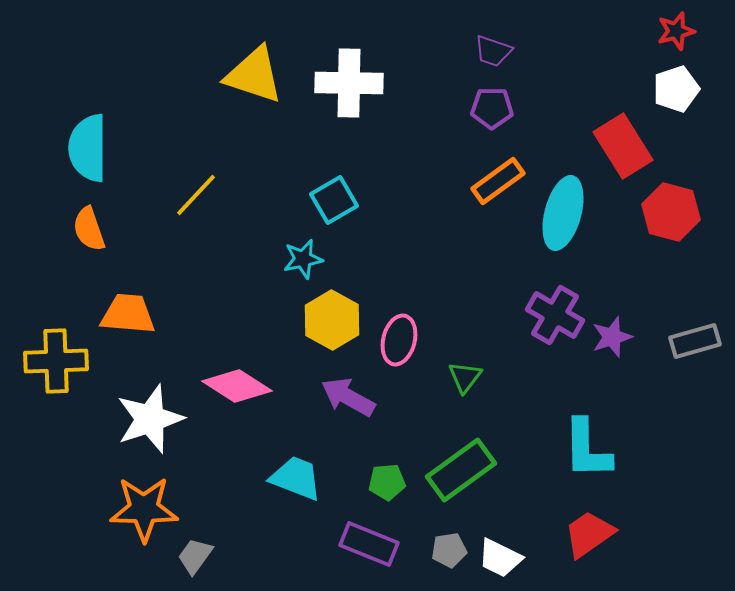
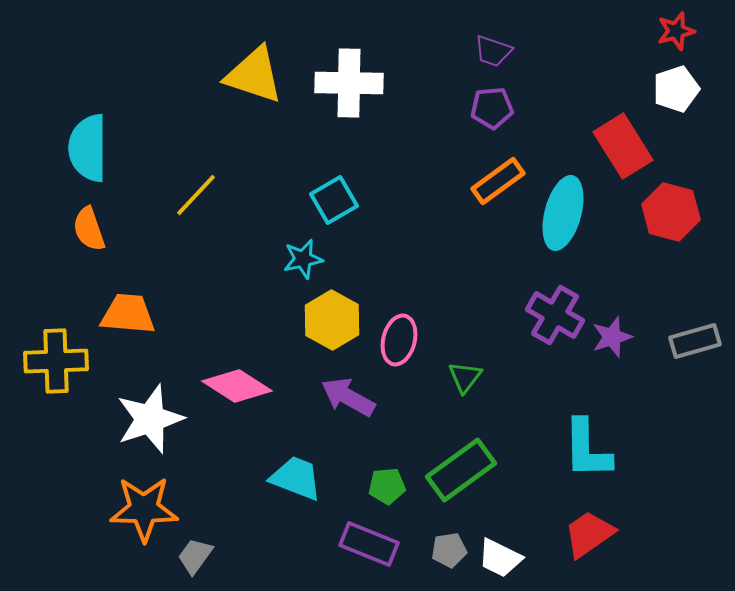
purple pentagon: rotated 6 degrees counterclockwise
green pentagon: moved 4 px down
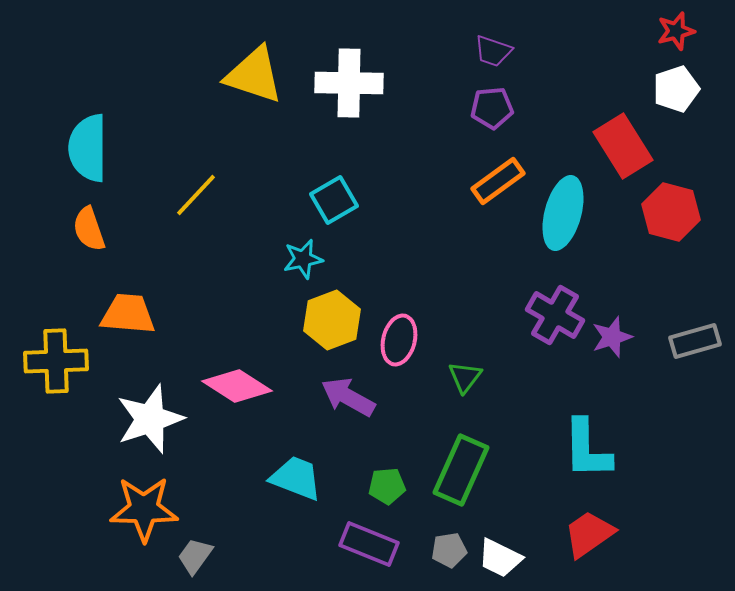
yellow hexagon: rotated 10 degrees clockwise
green rectangle: rotated 30 degrees counterclockwise
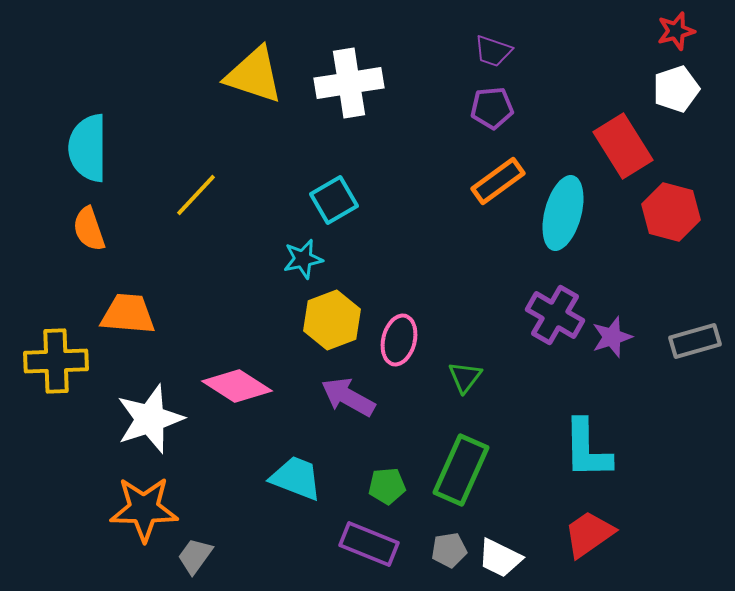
white cross: rotated 10 degrees counterclockwise
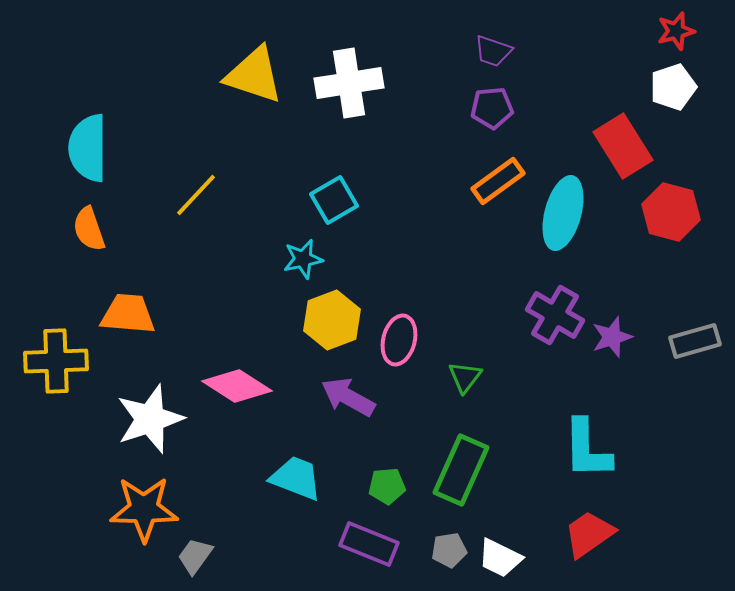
white pentagon: moved 3 px left, 2 px up
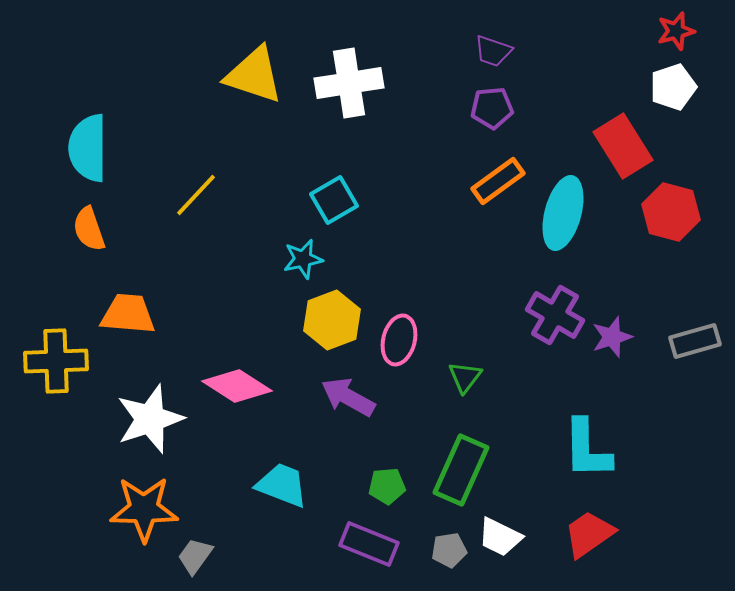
cyan trapezoid: moved 14 px left, 7 px down
white trapezoid: moved 21 px up
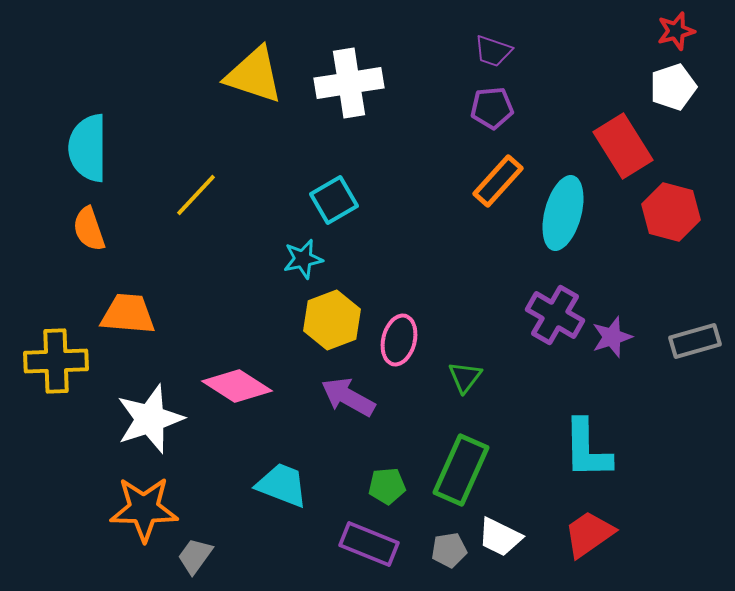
orange rectangle: rotated 12 degrees counterclockwise
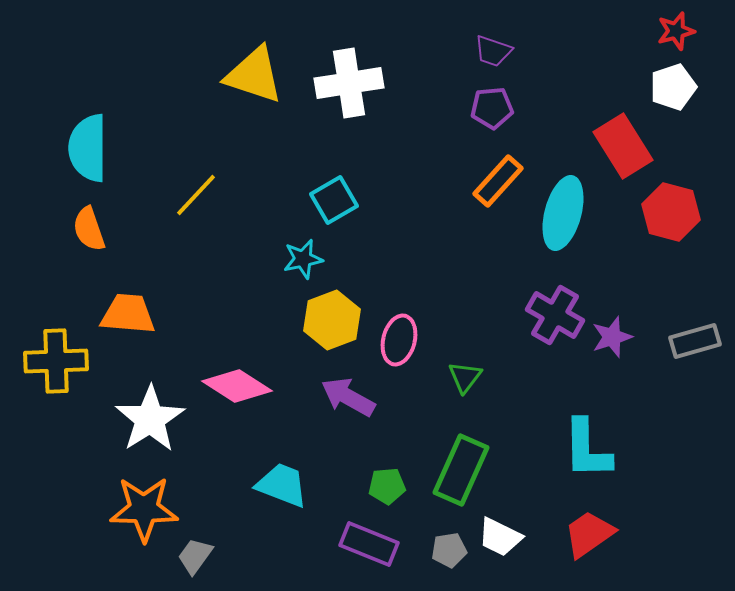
white star: rotated 14 degrees counterclockwise
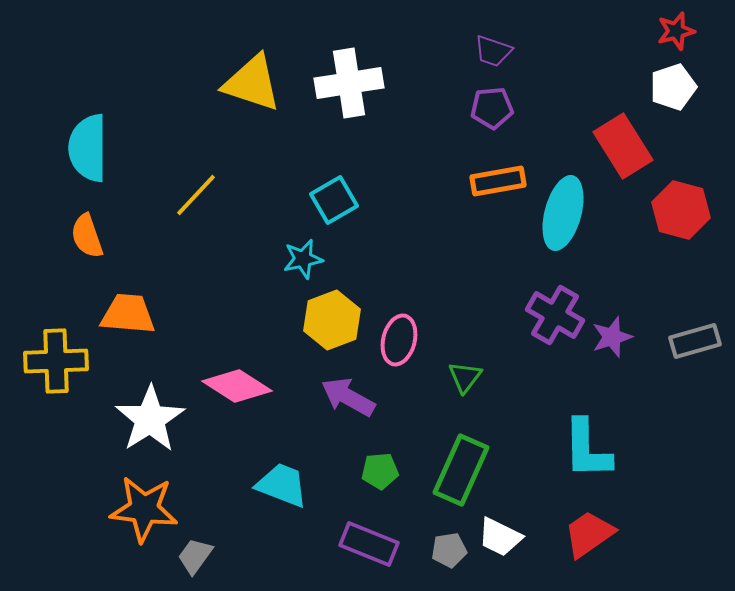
yellow triangle: moved 2 px left, 8 px down
orange rectangle: rotated 38 degrees clockwise
red hexagon: moved 10 px right, 2 px up
orange semicircle: moved 2 px left, 7 px down
green pentagon: moved 7 px left, 15 px up
orange star: rotated 6 degrees clockwise
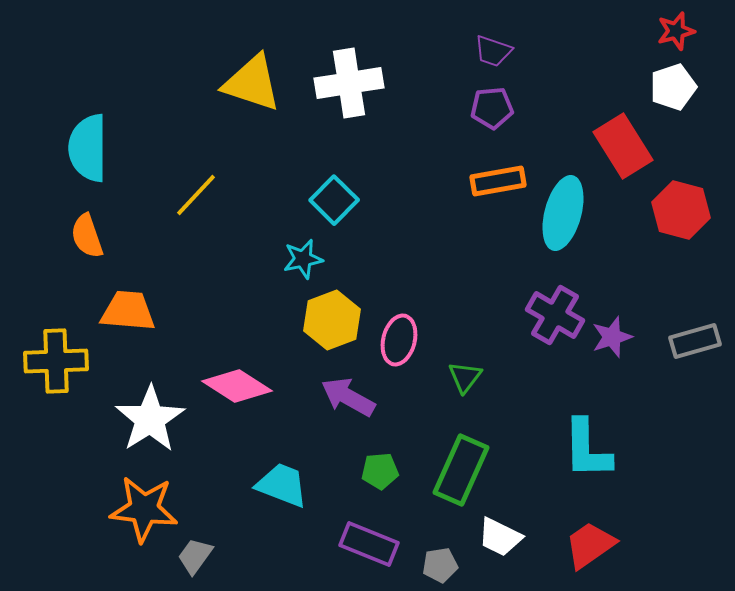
cyan square: rotated 15 degrees counterclockwise
orange trapezoid: moved 3 px up
red trapezoid: moved 1 px right, 11 px down
gray pentagon: moved 9 px left, 15 px down
